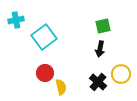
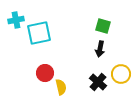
green square: rotated 28 degrees clockwise
cyan square: moved 5 px left, 4 px up; rotated 25 degrees clockwise
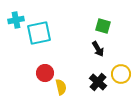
black arrow: moved 2 px left; rotated 42 degrees counterclockwise
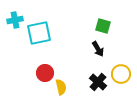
cyan cross: moved 1 px left
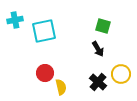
cyan square: moved 5 px right, 2 px up
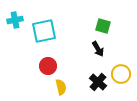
red circle: moved 3 px right, 7 px up
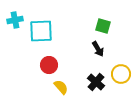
cyan square: moved 3 px left; rotated 10 degrees clockwise
red circle: moved 1 px right, 1 px up
black cross: moved 2 px left
yellow semicircle: rotated 28 degrees counterclockwise
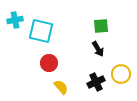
green square: moved 2 px left; rotated 21 degrees counterclockwise
cyan square: rotated 15 degrees clockwise
red circle: moved 2 px up
black cross: rotated 24 degrees clockwise
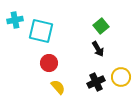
green square: rotated 35 degrees counterclockwise
yellow circle: moved 3 px down
yellow semicircle: moved 3 px left
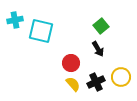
red circle: moved 22 px right
yellow semicircle: moved 15 px right, 3 px up
